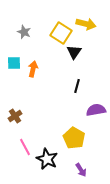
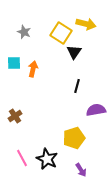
yellow pentagon: rotated 25 degrees clockwise
pink line: moved 3 px left, 11 px down
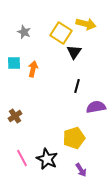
purple semicircle: moved 3 px up
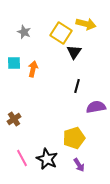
brown cross: moved 1 px left, 3 px down
purple arrow: moved 2 px left, 5 px up
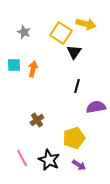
cyan square: moved 2 px down
brown cross: moved 23 px right, 1 px down
black star: moved 2 px right, 1 px down
purple arrow: rotated 24 degrees counterclockwise
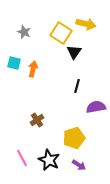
cyan square: moved 2 px up; rotated 16 degrees clockwise
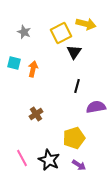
yellow square: rotated 30 degrees clockwise
brown cross: moved 1 px left, 6 px up
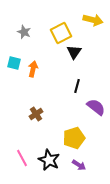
yellow arrow: moved 7 px right, 4 px up
purple semicircle: rotated 48 degrees clockwise
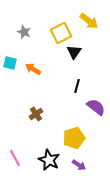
yellow arrow: moved 4 px left, 1 px down; rotated 24 degrees clockwise
cyan square: moved 4 px left
orange arrow: rotated 70 degrees counterclockwise
pink line: moved 7 px left
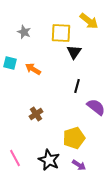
yellow square: rotated 30 degrees clockwise
